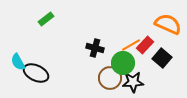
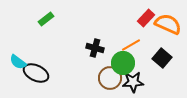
red rectangle: moved 1 px right, 27 px up
cyan semicircle: rotated 24 degrees counterclockwise
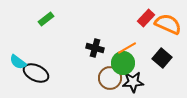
orange line: moved 4 px left, 3 px down
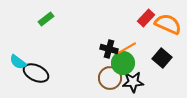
black cross: moved 14 px right, 1 px down
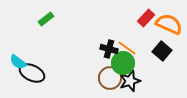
orange semicircle: moved 1 px right
orange line: rotated 66 degrees clockwise
black square: moved 7 px up
black ellipse: moved 4 px left
black star: moved 3 px left, 1 px up; rotated 15 degrees counterclockwise
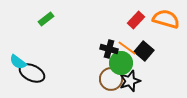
red rectangle: moved 10 px left, 2 px down
orange semicircle: moved 3 px left, 5 px up; rotated 8 degrees counterclockwise
black square: moved 18 px left
green circle: moved 2 px left
brown circle: moved 1 px right, 1 px down
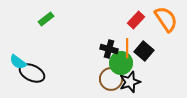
orange semicircle: rotated 40 degrees clockwise
orange line: rotated 54 degrees clockwise
black star: moved 1 px down
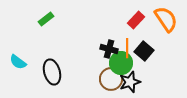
black ellipse: moved 20 px right, 1 px up; rotated 50 degrees clockwise
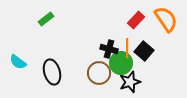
brown circle: moved 12 px left, 6 px up
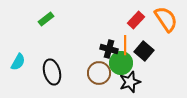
orange line: moved 2 px left, 3 px up
cyan semicircle: rotated 96 degrees counterclockwise
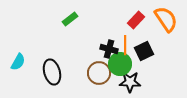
green rectangle: moved 24 px right
black square: rotated 24 degrees clockwise
green circle: moved 1 px left, 1 px down
black star: rotated 20 degrees clockwise
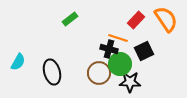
orange line: moved 7 px left, 7 px up; rotated 72 degrees counterclockwise
